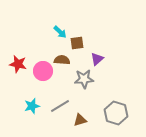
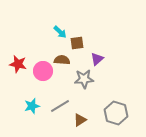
brown triangle: rotated 16 degrees counterclockwise
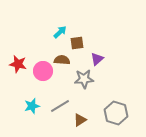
cyan arrow: rotated 88 degrees counterclockwise
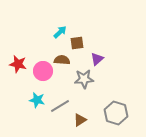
cyan star: moved 5 px right, 6 px up; rotated 28 degrees clockwise
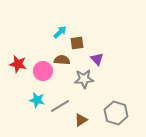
purple triangle: rotated 32 degrees counterclockwise
brown triangle: moved 1 px right
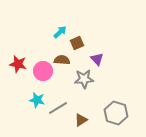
brown square: rotated 16 degrees counterclockwise
gray line: moved 2 px left, 2 px down
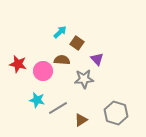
brown square: rotated 32 degrees counterclockwise
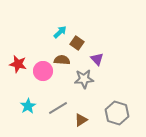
cyan star: moved 9 px left, 6 px down; rotated 28 degrees clockwise
gray hexagon: moved 1 px right
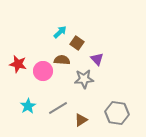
gray hexagon: rotated 10 degrees counterclockwise
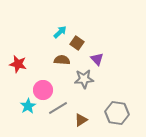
pink circle: moved 19 px down
